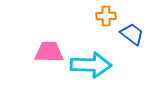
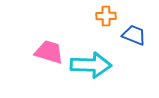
blue trapezoid: moved 2 px right, 1 px down; rotated 15 degrees counterclockwise
pink trapezoid: rotated 16 degrees clockwise
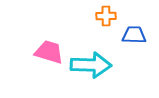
blue trapezoid: rotated 20 degrees counterclockwise
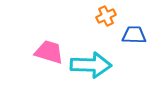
orange cross: rotated 24 degrees counterclockwise
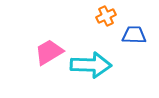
pink trapezoid: rotated 48 degrees counterclockwise
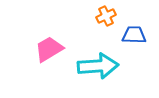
pink trapezoid: moved 3 px up
cyan arrow: moved 7 px right, 1 px down; rotated 6 degrees counterclockwise
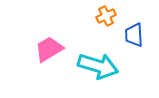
blue trapezoid: rotated 95 degrees counterclockwise
cyan arrow: rotated 21 degrees clockwise
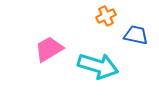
blue trapezoid: moved 2 px right; rotated 105 degrees clockwise
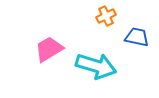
blue trapezoid: moved 1 px right, 2 px down
cyan arrow: moved 2 px left
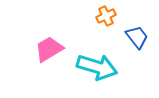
blue trapezoid: rotated 40 degrees clockwise
cyan arrow: moved 1 px right, 1 px down
